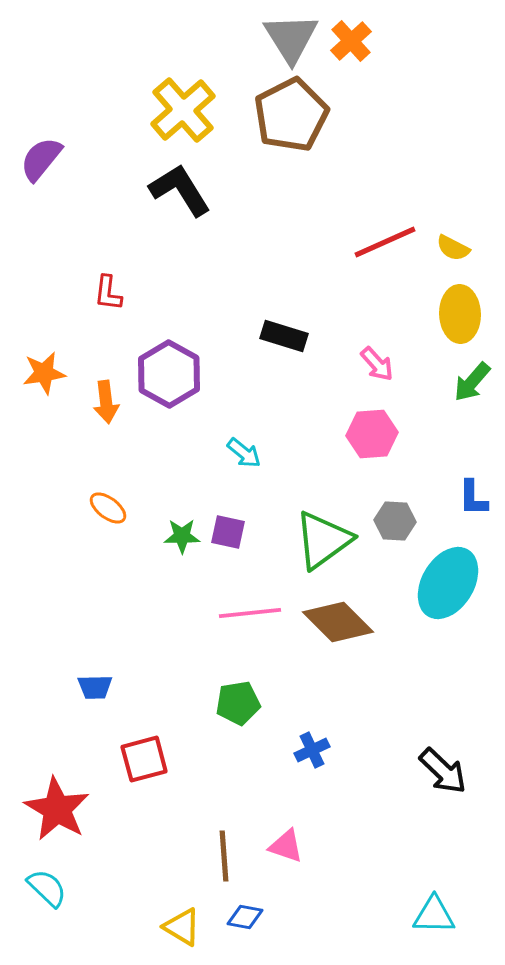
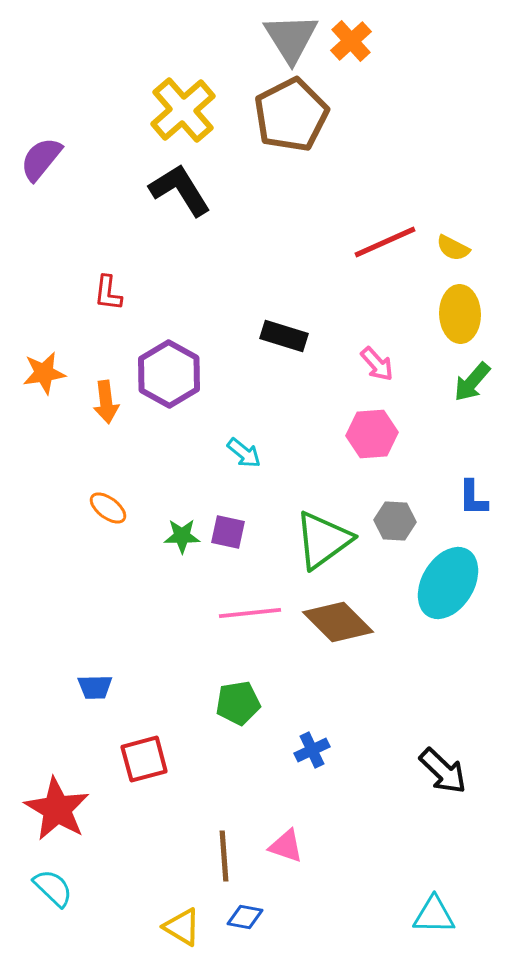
cyan semicircle: moved 6 px right
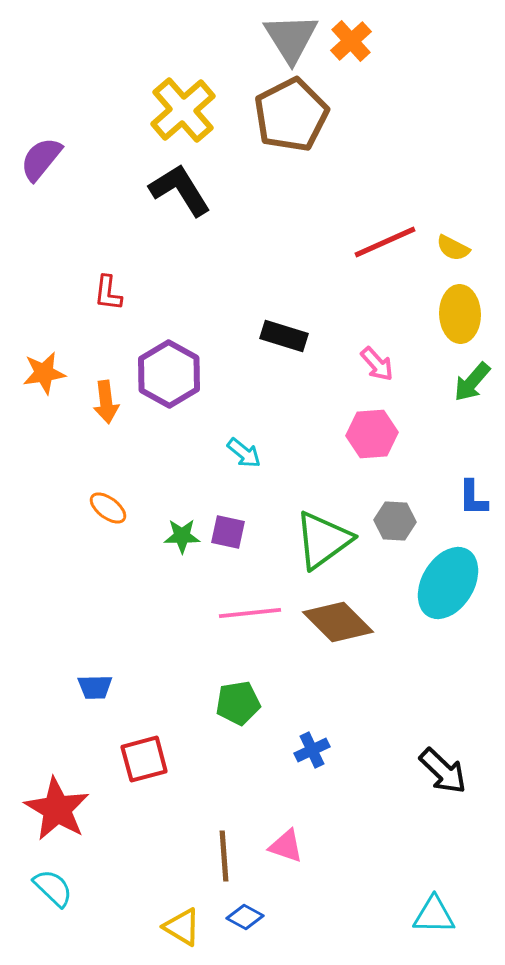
blue diamond: rotated 18 degrees clockwise
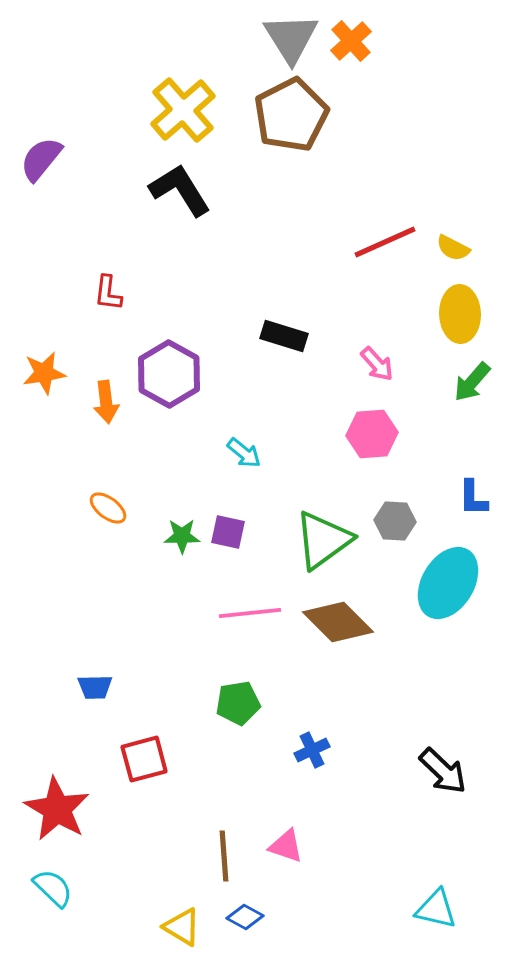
cyan triangle: moved 2 px right, 6 px up; rotated 12 degrees clockwise
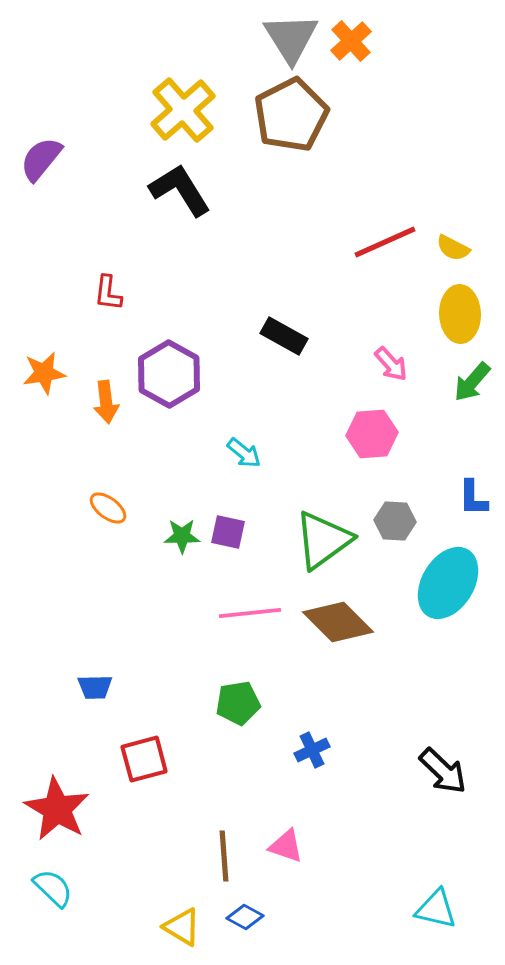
black rectangle: rotated 12 degrees clockwise
pink arrow: moved 14 px right
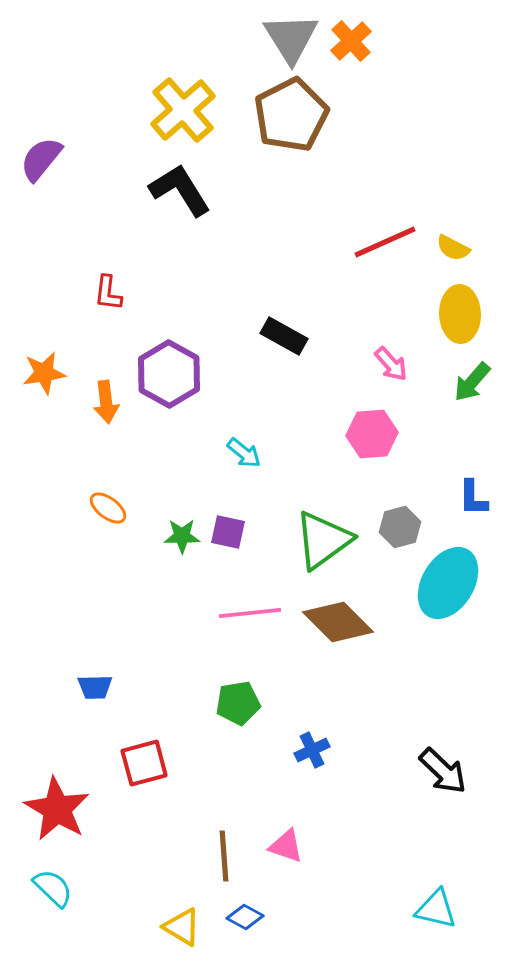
gray hexagon: moved 5 px right, 6 px down; rotated 18 degrees counterclockwise
red square: moved 4 px down
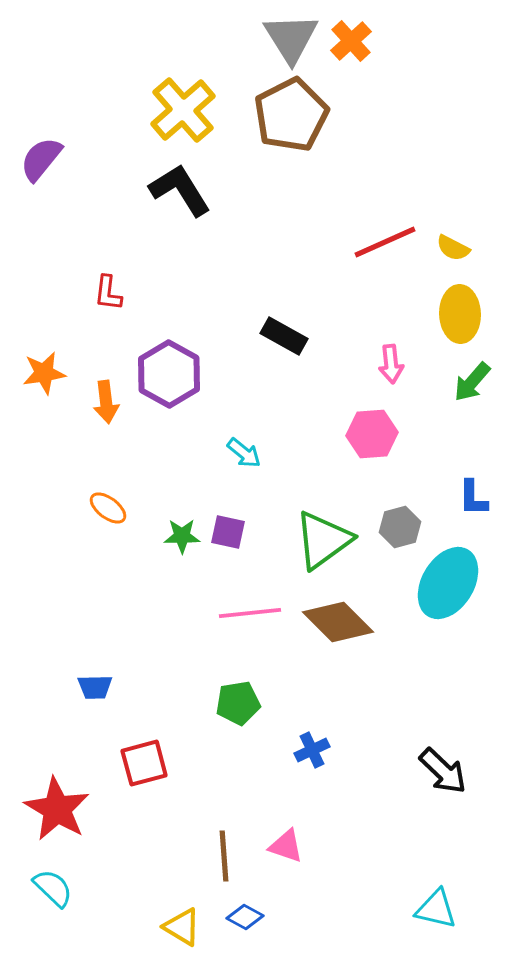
pink arrow: rotated 36 degrees clockwise
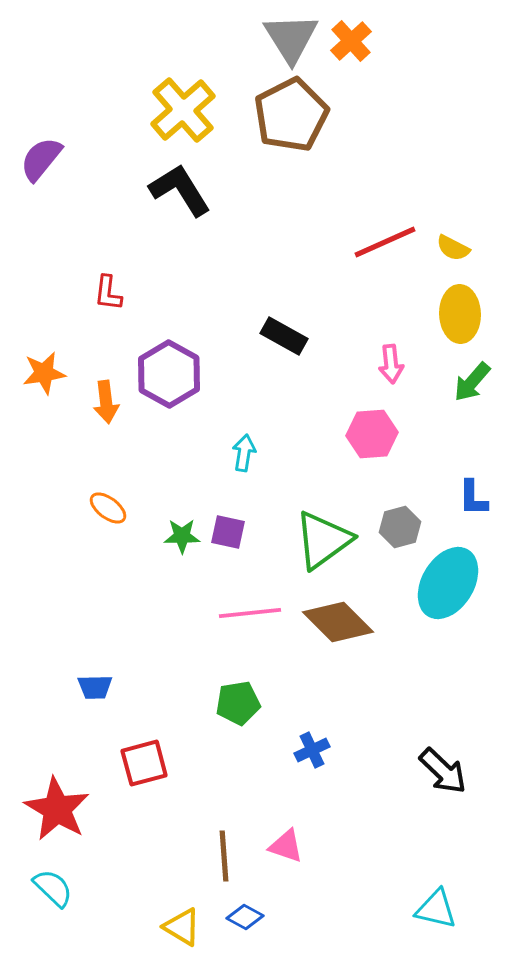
cyan arrow: rotated 120 degrees counterclockwise
